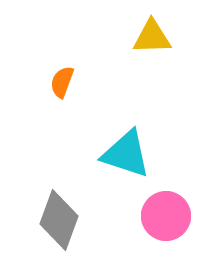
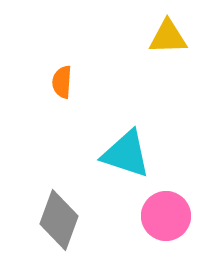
yellow triangle: moved 16 px right
orange semicircle: rotated 16 degrees counterclockwise
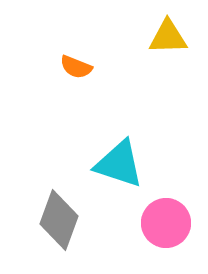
orange semicircle: moved 14 px right, 15 px up; rotated 72 degrees counterclockwise
cyan triangle: moved 7 px left, 10 px down
pink circle: moved 7 px down
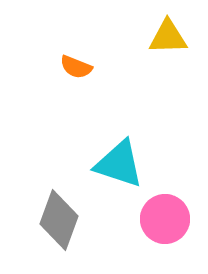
pink circle: moved 1 px left, 4 px up
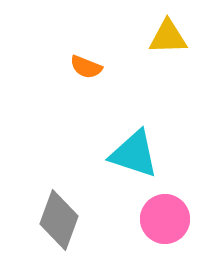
orange semicircle: moved 10 px right
cyan triangle: moved 15 px right, 10 px up
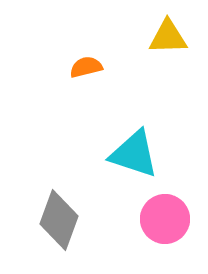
orange semicircle: rotated 144 degrees clockwise
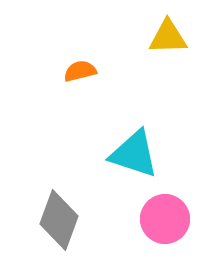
orange semicircle: moved 6 px left, 4 px down
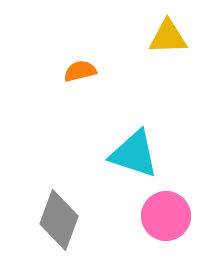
pink circle: moved 1 px right, 3 px up
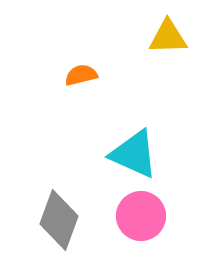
orange semicircle: moved 1 px right, 4 px down
cyan triangle: rotated 6 degrees clockwise
pink circle: moved 25 px left
